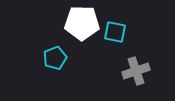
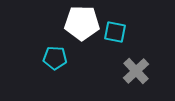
cyan pentagon: rotated 25 degrees clockwise
gray cross: rotated 24 degrees counterclockwise
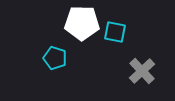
cyan pentagon: rotated 15 degrees clockwise
gray cross: moved 6 px right
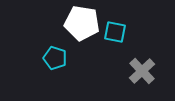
white pentagon: rotated 8 degrees clockwise
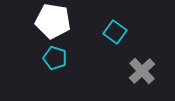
white pentagon: moved 29 px left, 2 px up
cyan square: rotated 25 degrees clockwise
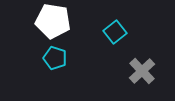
cyan square: rotated 15 degrees clockwise
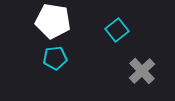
cyan square: moved 2 px right, 2 px up
cyan pentagon: rotated 25 degrees counterclockwise
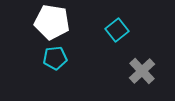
white pentagon: moved 1 px left, 1 px down
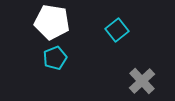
cyan pentagon: rotated 15 degrees counterclockwise
gray cross: moved 10 px down
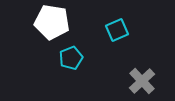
cyan square: rotated 15 degrees clockwise
cyan pentagon: moved 16 px right
